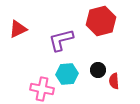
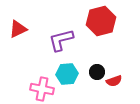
black circle: moved 1 px left, 2 px down
red semicircle: rotated 105 degrees counterclockwise
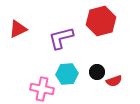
purple L-shape: moved 2 px up
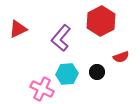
red hexagon: rotated 12 degrees counterclockwise
purple L-shape: rotated 36 degrees counterclockwise
red semicircle: moved 7 px right, 24 px up
pink cross: rotated 15 degrees clockwise
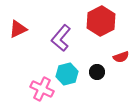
cyan hexagon: rotated 10 degrees counterclockwise
